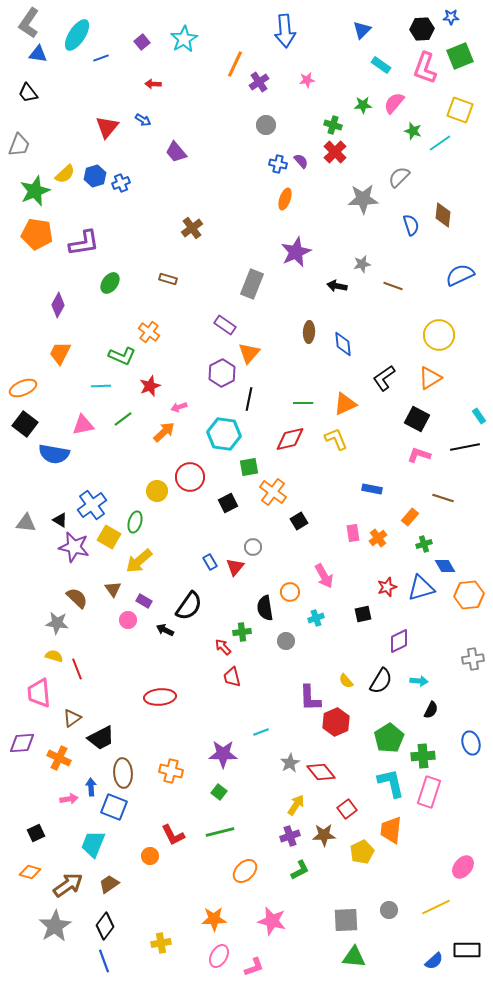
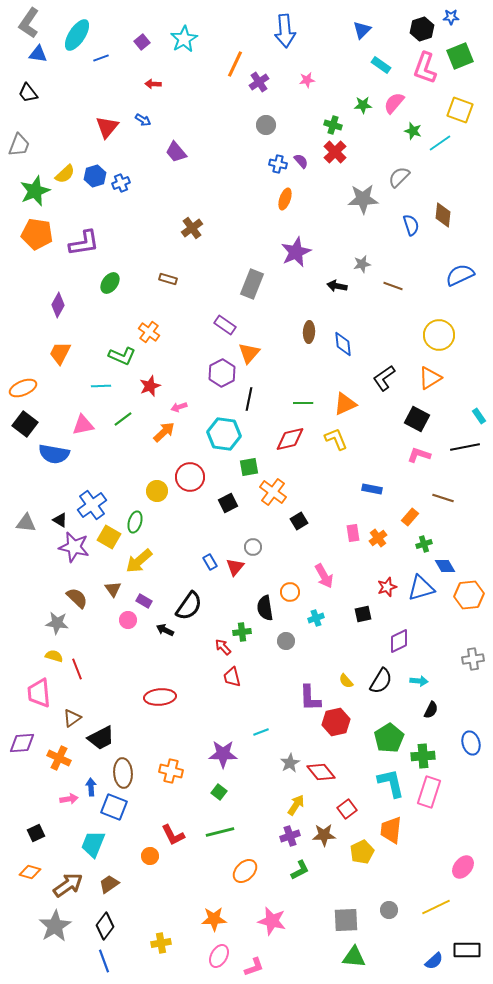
black hexagon at (422, 29): rotated 15 degrees counterclockwise
red hexagon at (336, 722): rotated 12 degrees clockwise
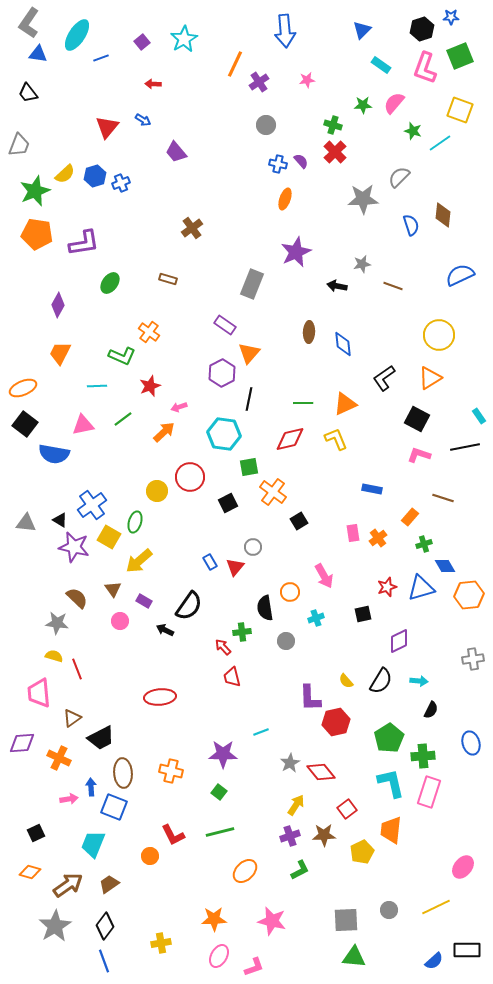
cyan line at (101, 386): moved 4 px left
pink circle at (128, 620): moved 8 px left, 1 px down
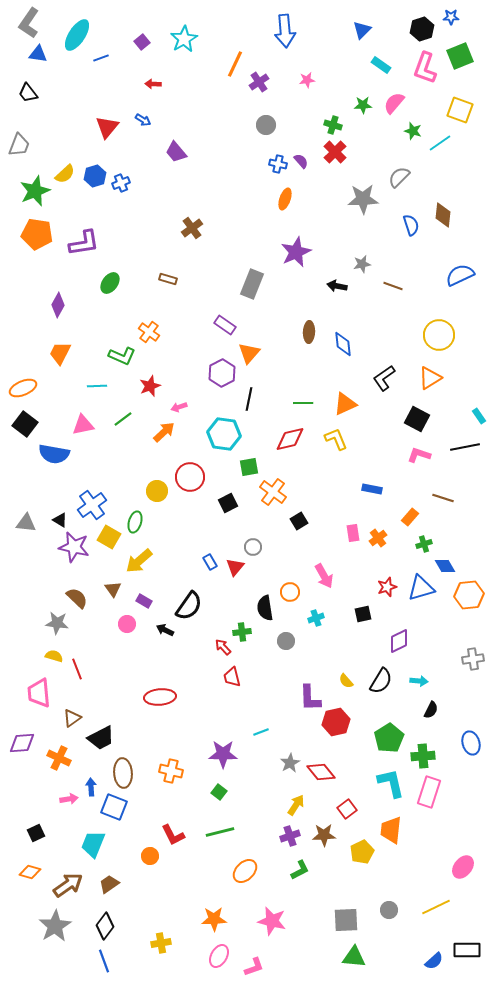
pink circle at (120, 621): moved 7 px right, 3 px down
